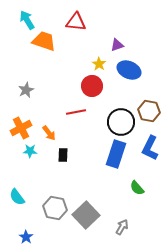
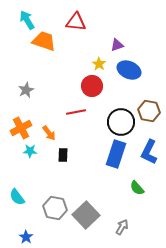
blue L-shape: moved 1 px left, 4 px down
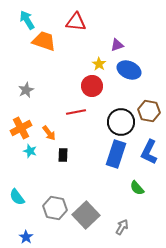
cyan star: rotated 16 degrees clockwise
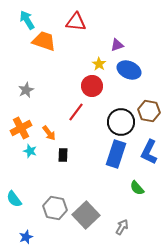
red line: rotated 42 degrees counterclockwise
cyan semicircle: moved 3 px left, 2 px down
blue star: rotated 16 degrees clockwise
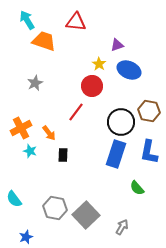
gray star: moved 9 px right, 7 px up
blue L-shape: rotated 15 degrees counterclockwise
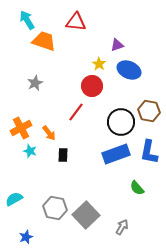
blue rectangle: rotated 52 degrees clockwise
cyan semicircle: rotated 96 degrees clockwise
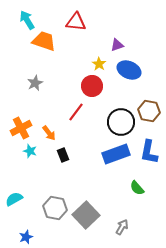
black rectangle: rotated 24 degrees counterclockwise
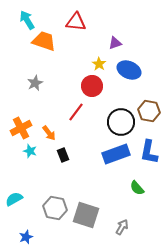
purple triangle: moved 2 px left, 2 px up
gray square: rotated 28 degrees counterclockwise
